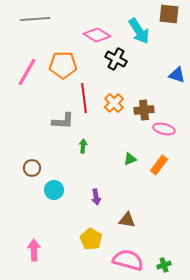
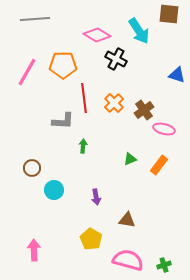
brown cross: rotated 30 degrees counterclockwise
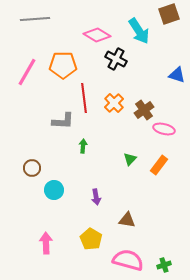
brown square: rotated 25 degrees counterclockwise
green triangle: rotated 24 degrees counterclockwise
pink arrow: moved 12 px right, 7 px up
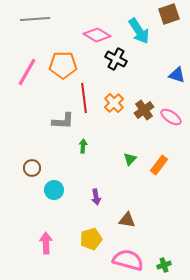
pink ellipse: moved 7 px right, 12 px up; rotated 20 degrees clockwise
yellow pentagon: rotated 25 degrees clockwise
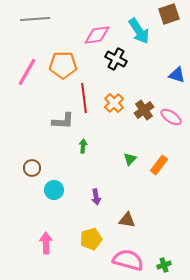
pink diamond: rotated 40 degrees counterclockwise
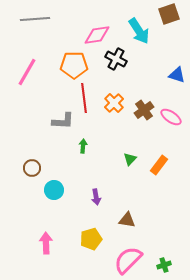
orange pentagon: moved 11 px right
pink semicircle: rotated 60 degrees counterclockwise
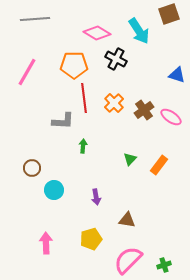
pink diamond: moved 2 px up; rotated 40 degrees clockwise
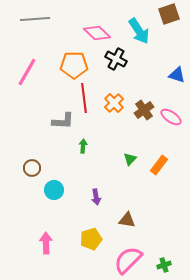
pink diamond: rotated 12 degrees clockwise
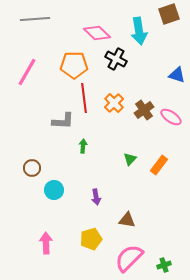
cyan arrow: rotated 24 degrees clockwise
pink semicircle: moved 1 px right, 2 px up
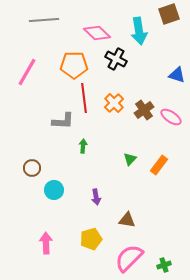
gray line: moved 9 px right, 1 px down
